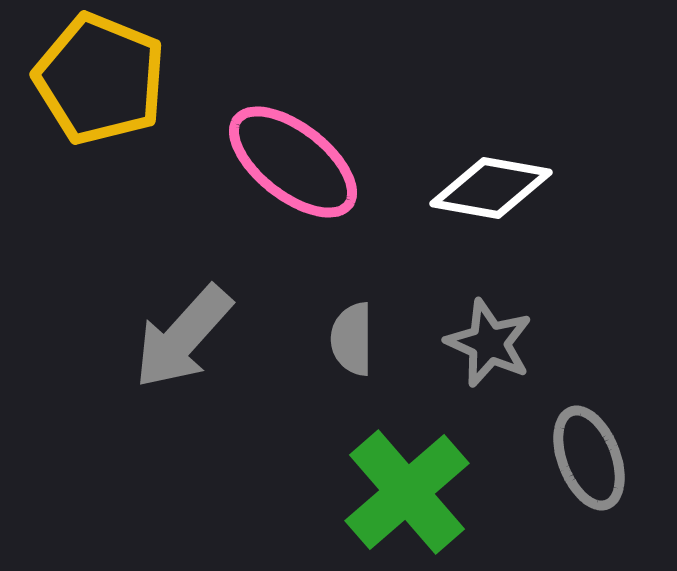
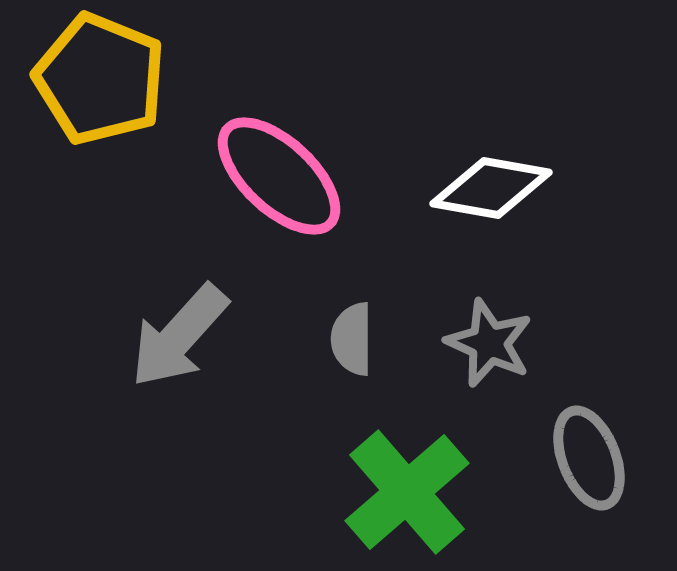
pink ellipse: moved 14 px left, 14 px down; rotated 5 degrees clockwise
gray arrow: moved 4 px left, 1 px up
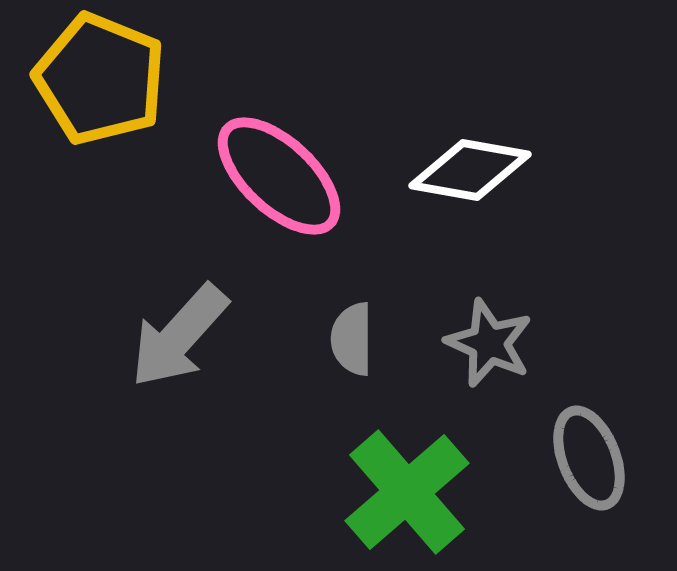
white diamond: moved 21 px left, 18 px up
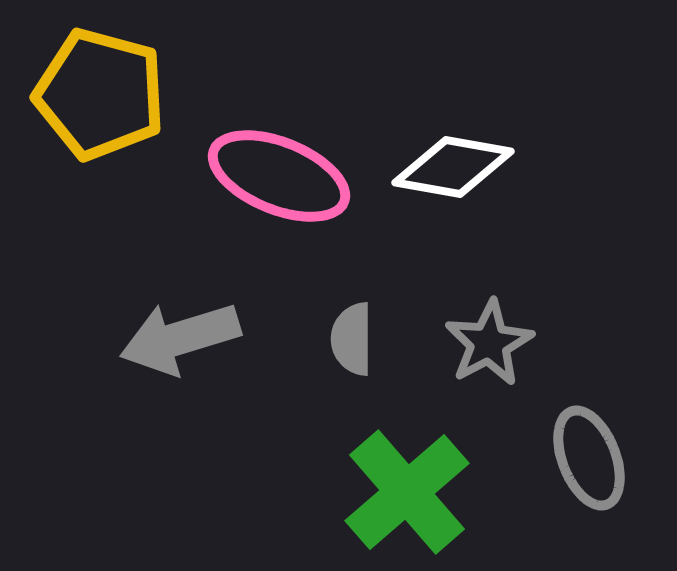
yellow pentagon: moved 15 px down; rotated 7 degrees counterclockwise
white diamond: moved 17 px left, 3 px up
pink ellipse: rotated 21 degrees counterclockwise
gray arrow: moved 1 px right, 2 px down; rotated 31 degrees clockwise
gray star: rotated 20 degrees clockwise
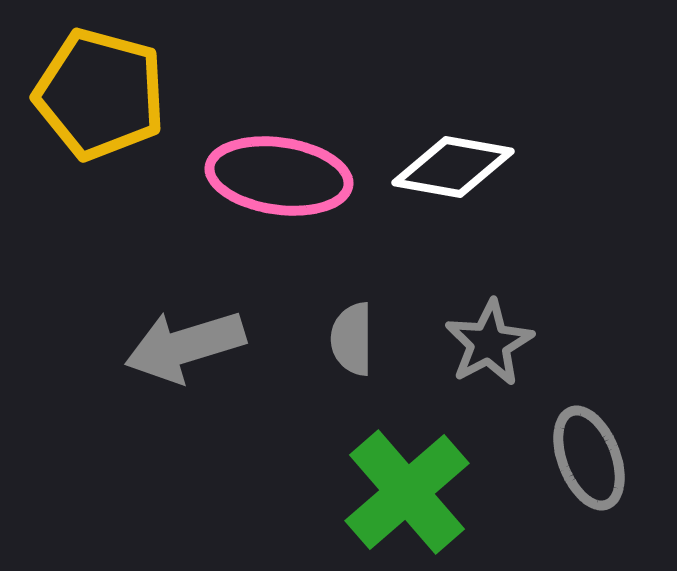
pink ellipse: rotated 14 degrees counterclockwise
gray arrow: moved 5 px right, 8 px down
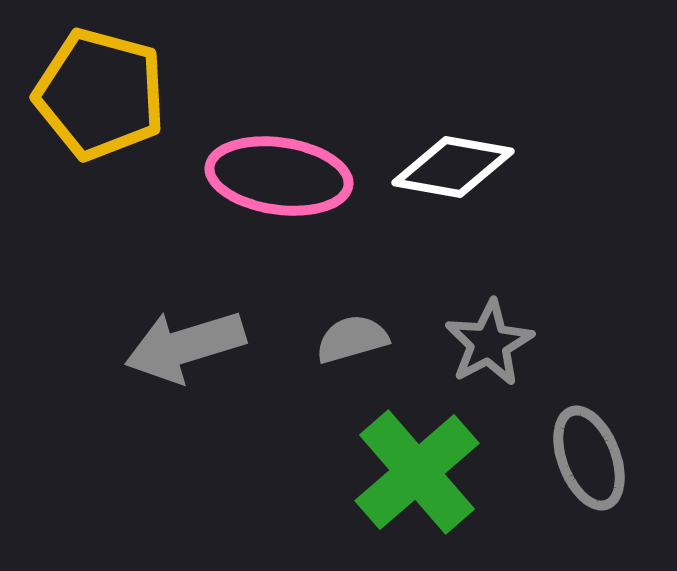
gray semicircle: rotated 74 degrees clockwise
green cross: moved 10 px right, 20 px up
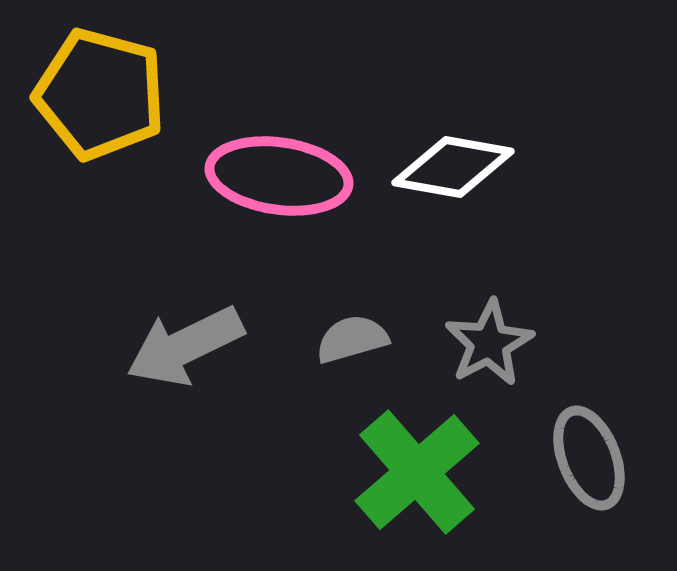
gray arrow: rotated 9 degrees counterclockwise
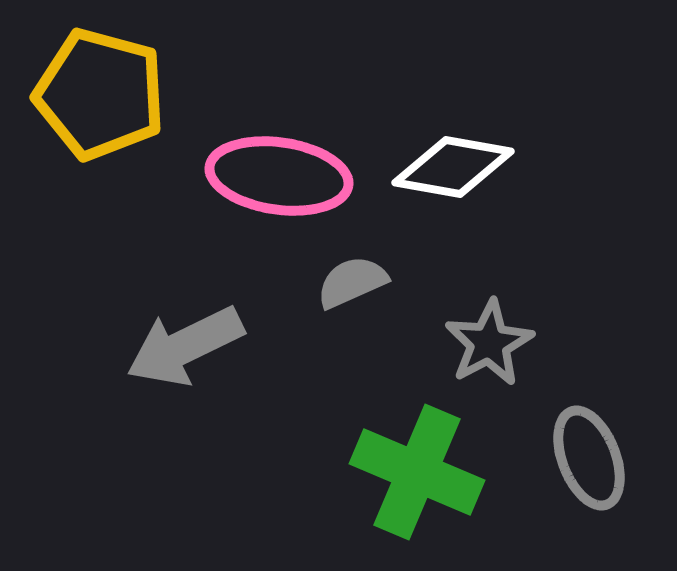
gray semicircle: moved 57 px up; rotated 8 degrees counterclockwise
green cross: rotated 26 degrees counterclockwise
